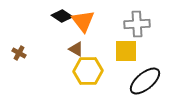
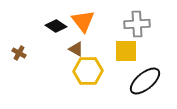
black diamond: moved 6 px left, 10 px down
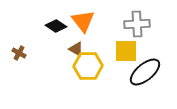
yellow hexagon: moved 5 px up
black ellipse: moved 9 px up
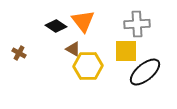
brown triangle: moved 3 px left
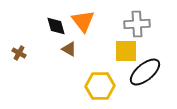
black diamond: rotated 40 degrees clockwise
brown triangle: moved 4 px left
yellow hexagon: moved 12 px right, 20 px down
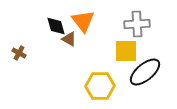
brown triangle: moved 10 px up
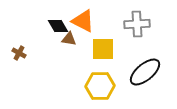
orange triangle: rotated 25 degrees counterclockwise
black diamond: moved 2 px right; rotated 15 degrees counterclockwise
brown triangle: rotated 21 degrees counterclockwise
yellow square: moved 23 px left, 2 px up
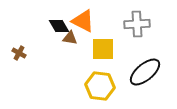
black diamond: moved 1 px right
brown triangle: moved 1 px right, 1 px up
yellow hexagon: rotated 8 degrees clockwise
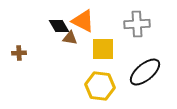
brown cross: rotated 32 degrees counterclockwise
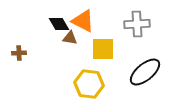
black diamond: moved 2 px up
yellow hexagon: moved 11 px left, 2 px up
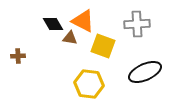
black diamond: moved 6 px left
yellow square: moved 3 px up; rotated 20 degrees clockwise
brown cross: moved 1 px left, 3 px down
black ellipse: rotated 16 degrees clockwise
